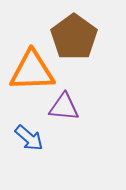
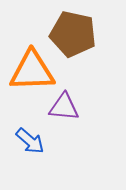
brown pentagon: moved 1 px left, 3 px up; rotated 24 degrees counterclockwise
blue arrow: moved 1 px right, 3 px down
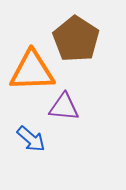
brown pentagon: moved 3 px right, 5 px down; rotated 21 degrees clockwise
blue arrow: moved 1 px right, 2 px up
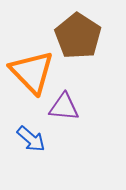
brown pentagon: moved 2 px right, 3 px up
orange triangle: moved 1 px down; rotated 48 degrees clockwise
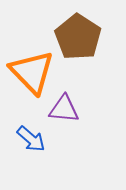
brown pentagon: moved 1 px down
purple triangle: moved 2 px down
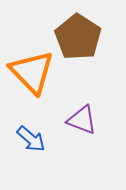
purple triangle: moved 18 px right, 11 px down; rotated 16 degrees clockwise
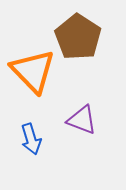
orange triangle: moved 1 px right, 1 px up
blue arrow: rotated 32 degrees clockwise
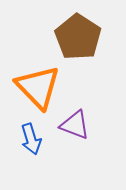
orange triangle: moved 5 px right, 16 px down
purple triangle: moved 7 px left, 5 px down
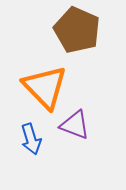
brown pentagon: moved 1 px left, 7 px up; rotated 9 degrees counterclockwise
orange triangle: moved 7 px right
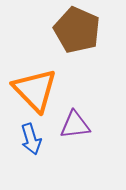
orange triangle: moved 10 px left, 3 px down
purple triangle: rotated 28 degrees counterclockwise
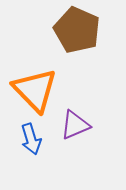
purple triangle: rotated 16 degrees counterclockwise
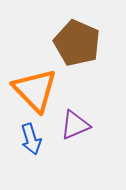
brown pentagon: moved 13 px down
